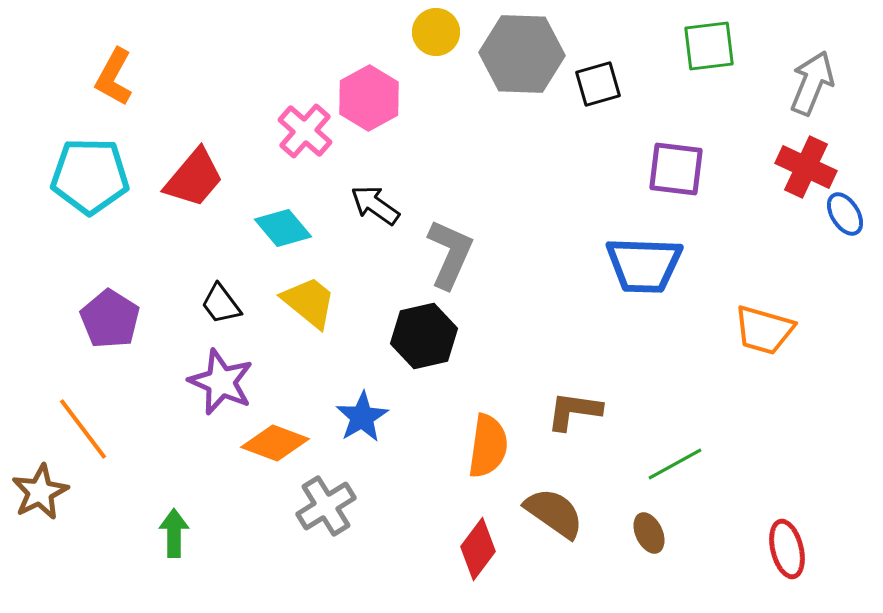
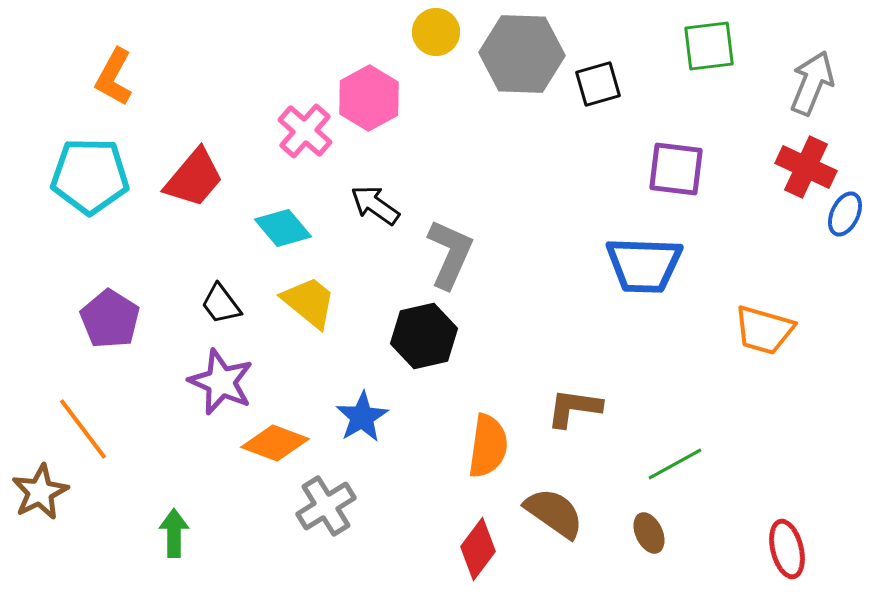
blue ellipse: rotated 57 degrees clockwise
brown L-shape: moved 3 px up
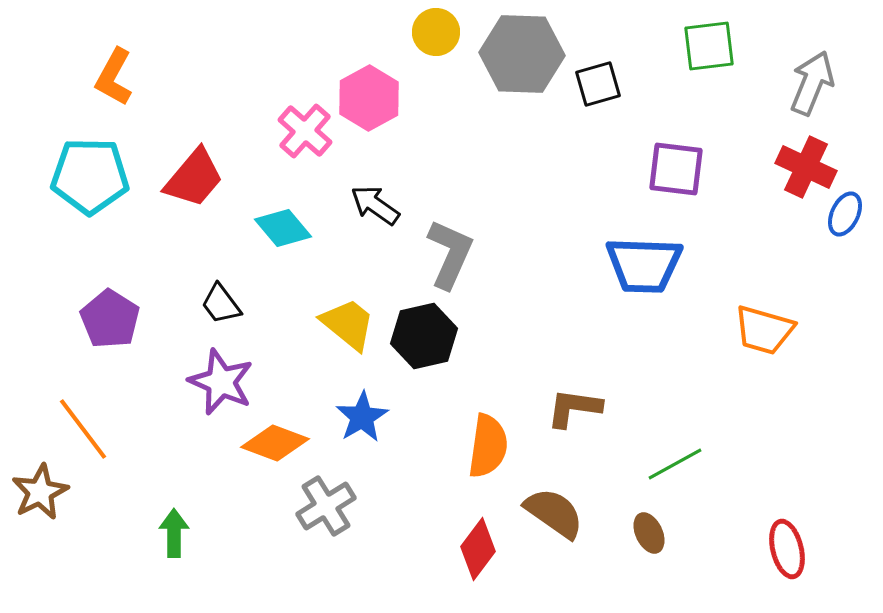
yellow trapezoid: moved 39 px right, 22 px down
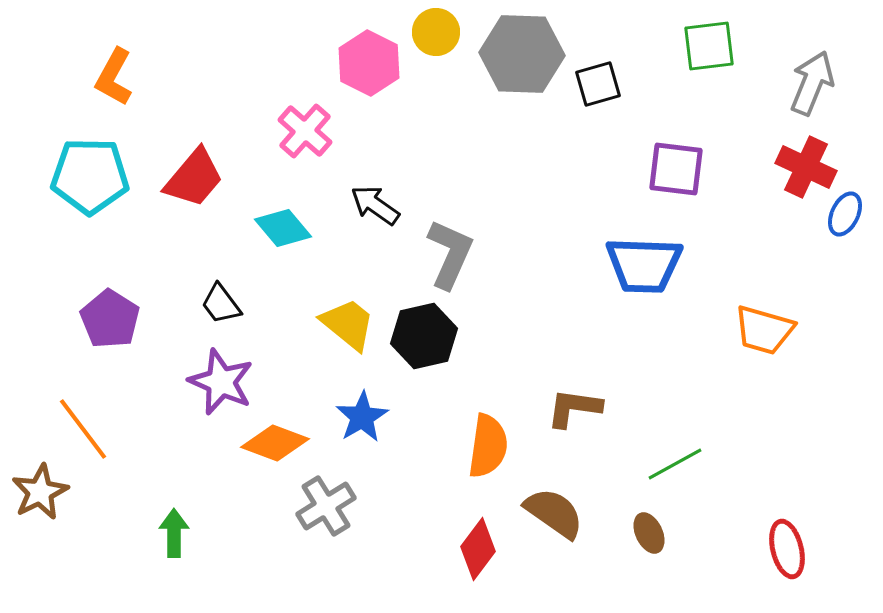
pink hexagon: moved 35 px up; rotated 4 degrees counterclockwise
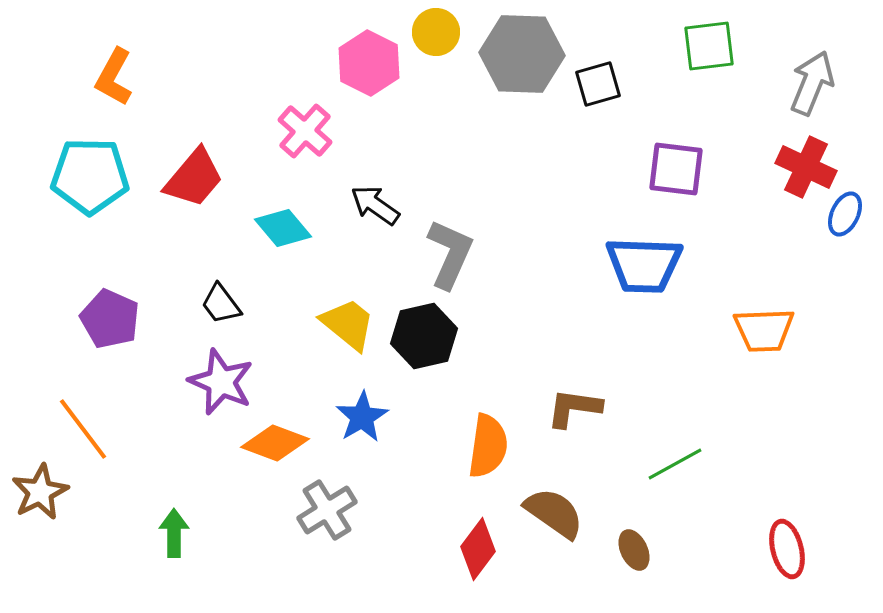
purple pentagon: rotated 8 degrees counterclockwise
orange trapezoid: rotated 18 degrees counterclockwise
gray cross: moved 1 px right, 4 px down
brown ellipse: moved 15 px left, 17 px down
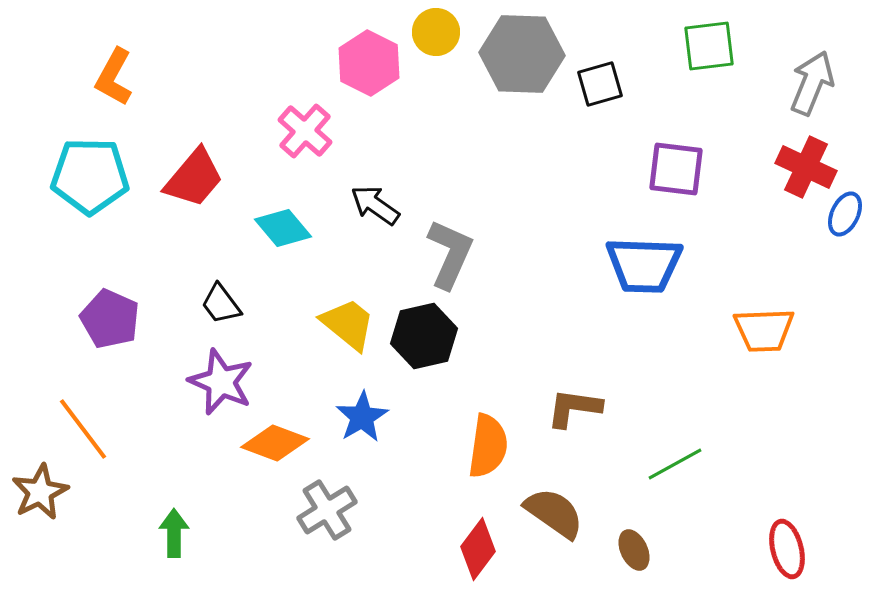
black square: moved 2 px right
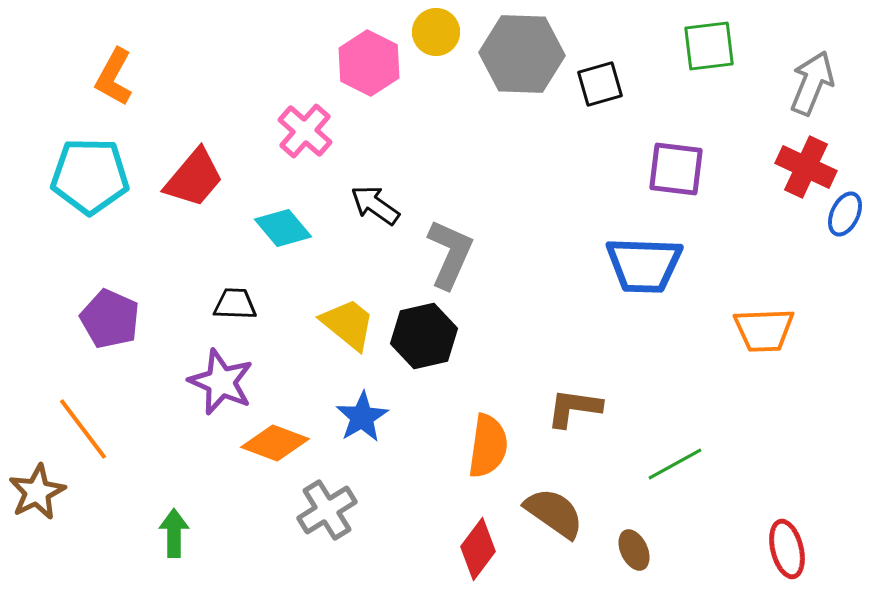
black trapezoid: moved 14 px right; rotated 129 degrees clockwise
brown star: moved 3 px left
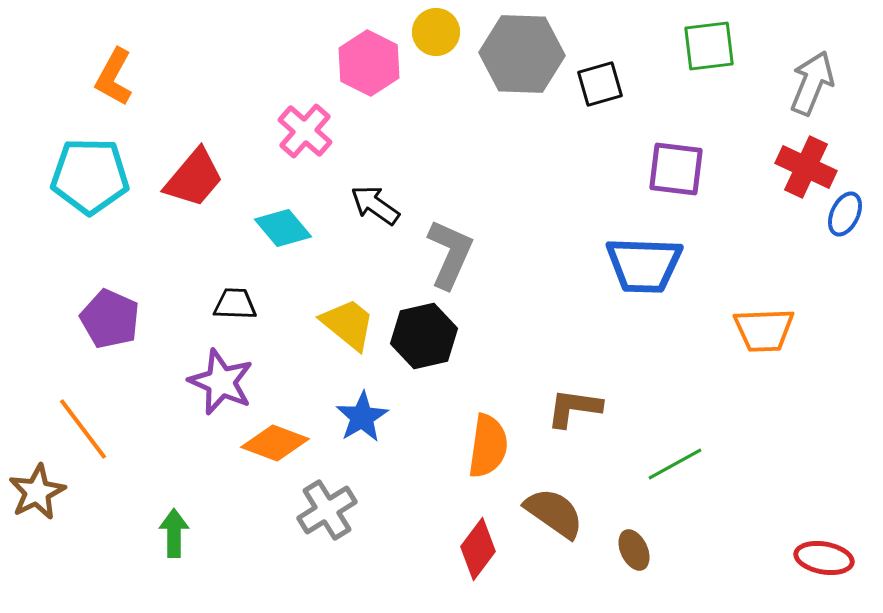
red ellipse: moved 37 px right, 9 px down; rotated 66 degrees counterclockwise
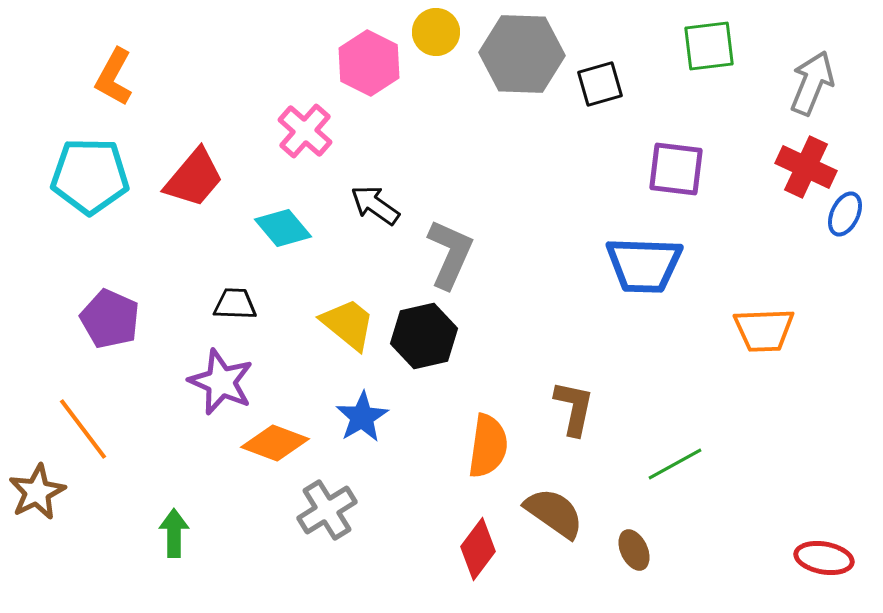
brown L-shape: rotated 94 degrees clockwise
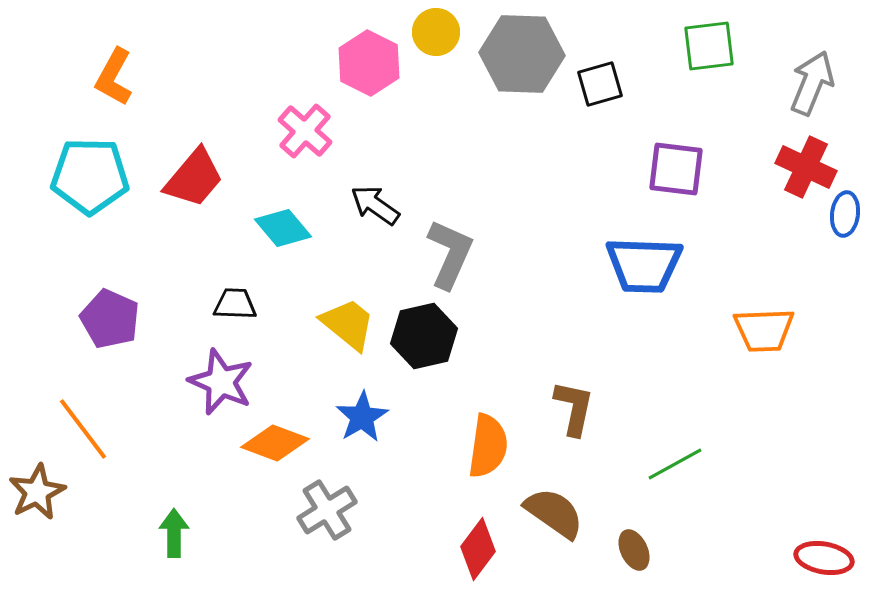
blue ellipse: rotated 18 degrees counterclockwise
